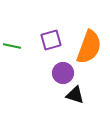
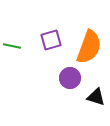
purple circle: moved 7 px right, 5 px down
black triangle: moved 21 px right, 2 px down
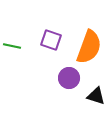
purple square: rotated 35 degrees clockwise
purple circle: moved 1 px left
black triangle: moved 1 px up
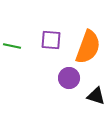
purple square: rotated 15 degrees counterclockwise
orange semicircle: moved 1 px left
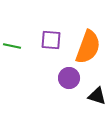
black triangle: moved 1 px right
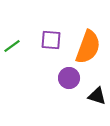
green line: rotated 48 degrees counterclockwise
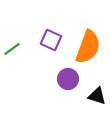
purple square: rotated 20 degrees clockwise
green line: moved 3 px down
purple circle: moved 1 px left, 1 px down
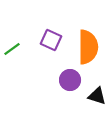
orange semicircle: rotated 20 degrees counterclockwise
purple circle: moved 2 px right, 1 px down
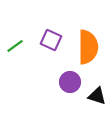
green line: moved 3 px right, 3 px up
purple circle: moved 2 px down
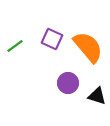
purple square: moved 1 px right, 1 px up
orange semicircle: rotated 40 degrees counterclockwise
purple circle: moved 2 px left, 1 px down
